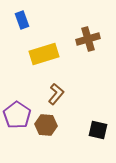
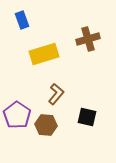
black square: moved 11 px left, 13 px up
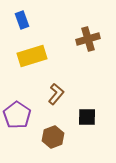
yellow rectangle: moved 12 px left, 2 px down
black square: rotated 12 degrees counterclockwise
brown hexagon: moved 7 px right, 12 px down; rotated 25 degrees counterclockwise
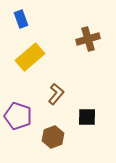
blue rectangle: moved 1 px left, 1 px up
yellow rectangle: moved 2 px left, 1 px down; rotated 24 degrees counterclockwise
purple pentagon: moved 1 px right, 1 px down; rotated 16 degrees counterclockwise
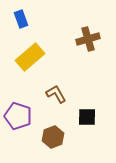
brown L-shape: rotated 70 degrees counterclockwise
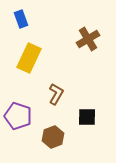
brown cross: rotated 15 degrees counterclockwise
yellow rectangle: moved 1 px left, 1 px down; rotated 24 degrees counterclockwise
brown L-shape: rotated 60 degrees clockwise
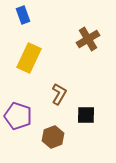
blue rectangle: moved 2 px right, 4 px up
brown L-shape: moved 3 px right
black square: moved 1 px left, 2 px up
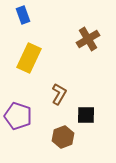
brown hexagon: moved 10 px right
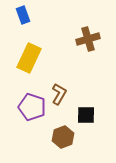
brown cross: rotated 15 degrees clockwise
purple pentagon: moved 14 px right, 9 px up
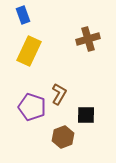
yellow rectangle: moved 7 px up
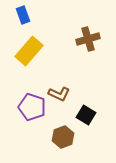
yellow rectangle: rotated 16 degrees clockwise
brown L-shape: rotated 85 degrees clockwise
black square: rotated 30 degrees clockwise
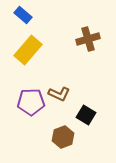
blue rectangle: rotated 30 degrees counterclockwise
yellow rectangle: moved 1 px left, 1 px up
purple pentagon: moved 1 px left, 5 px up; rotated 20 degrees counterclockwise
